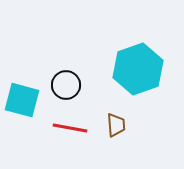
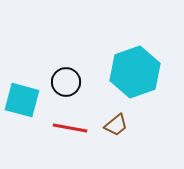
cyan hexagon: moved 3 px left, 3 px down
black circle: moved 3 px up
brown trapezoid: rotated 55 degrees clockwise
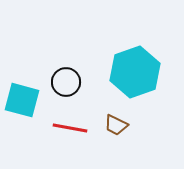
brown trapezoid: rotated 65 degrees clockwise
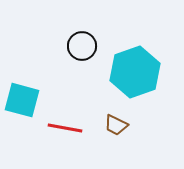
black circle: moved 16 px right, 36 px up
red line: moved 5 px left
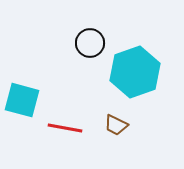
black circle: moved 8 px right, 3 px up
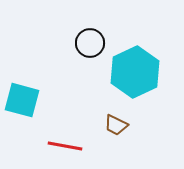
cyan hexagon: rotated 6 degrees counterclockwise
red line: moved 18 px down
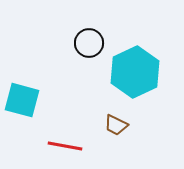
black circle: moved 1 px left
